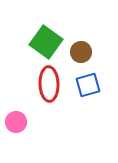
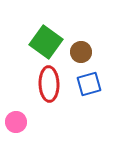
blue square: moved 1 px right, 1 px up
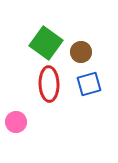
green square: moved 1 px down
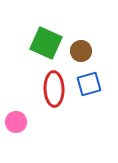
green square: rotated 12 degrees counterclockwise
brown circle: moved 1 px up
red ellipse: moved 5 px right, 5 px down
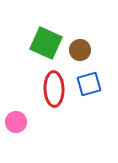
brown circle: moved 1 px left, 1 px up
